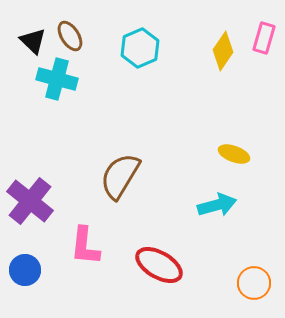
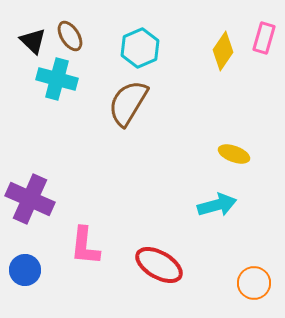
brown semicircle: moved 8 px right, 73 px up
purple cross: moved 2 px up; rotated 15 degrees counterclockwise
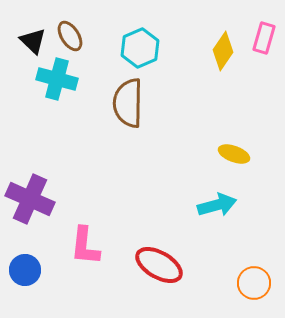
brown semicircle: rotated 30 degrees counterclockwise
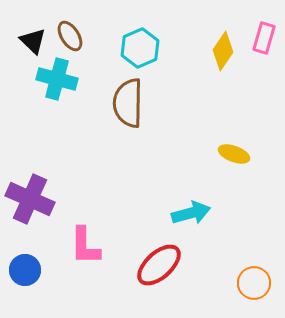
cyan arrow: moved 26 px left, 8 px down
pink L-shape: rotated 6 degrees counterclockwise
red ellipse: rotated 72 degrees counterclockwise
